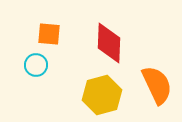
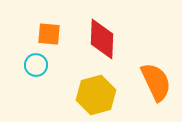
red diamond: moved 7 px left, 4 px up
orange semicircle: moved 1 px left, 3 px up
yellow hexagon: moved 6 px left
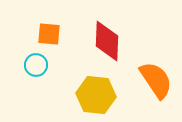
red diamond: moved 5 px right, 2 px down
orange semicircle: moved 2 px up; rotated 9 degrees counterclockwise
yellow hexagon: rotated 21 degrees clockwise
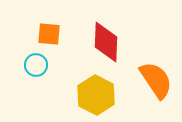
red diamond: moved 1 px left, 1 px down
yellow hexagon: rotated 21 degrees clockwise
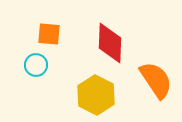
red diamond: moved 4 px right, 1 px down
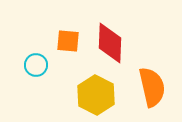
orange square: moved 19 px right, 7 px down
orange semicircle: moved 4 px left, 7 px down; rotated 21 degrees clockwise
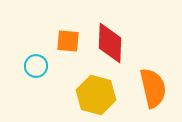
cyan circle: moved 1 px down
orange semicircle: moved 1 px right, 1 px down
yellow hexagon: rotated 12 degrees counterclockwise
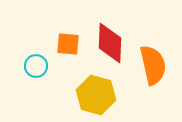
orange square: moved 3 px down
orange semicircle: moved 23 px up
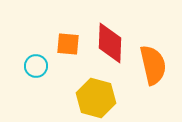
yellow hexagon: moved 3 px down
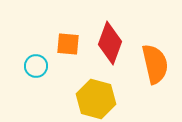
red diamond: rotated 18 degrees clockwise
orange semicircle: moved 2 px right, 1 px up
yellow hexagon: moved 1 px down
